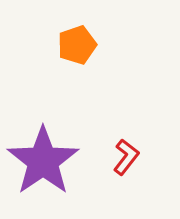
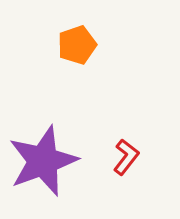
purple star: rotated 14 degrees clockwise
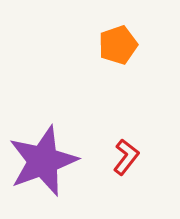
orange pentagon: moved 41 px right
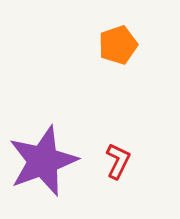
red L-shape: moved 8 px left, 4 px down; rotated 12 degrees counterclockwise
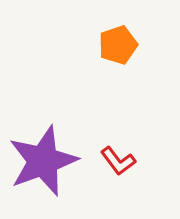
red L-shape: rotated 117 degrees clockwise
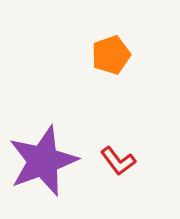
orange pentagon: moved 7 px left, 10 px down
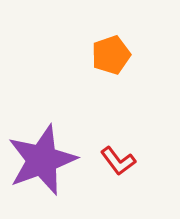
purple star: moved 1 px left, 1 px up
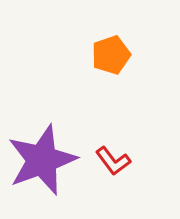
red L-shape: moved 5 px left
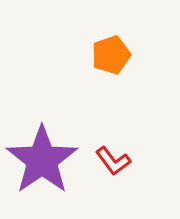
purple star: rotated 14 degrees counterclockwise
